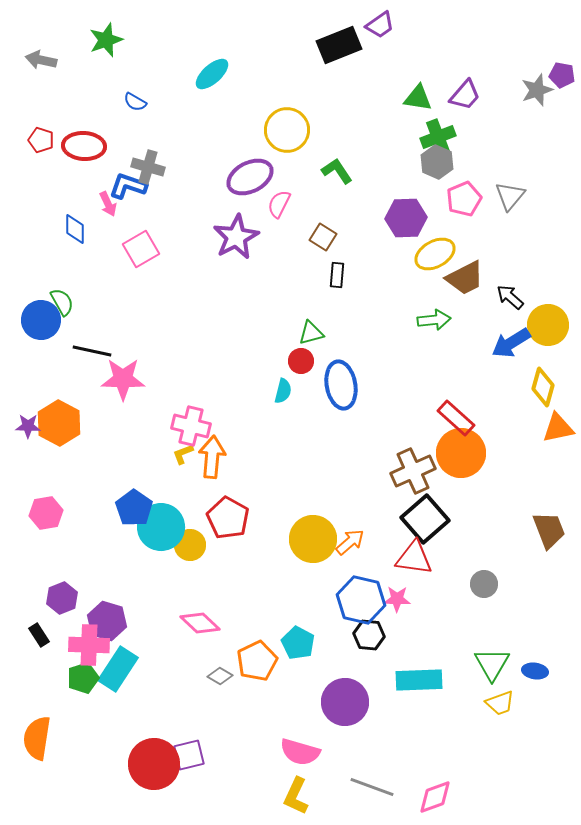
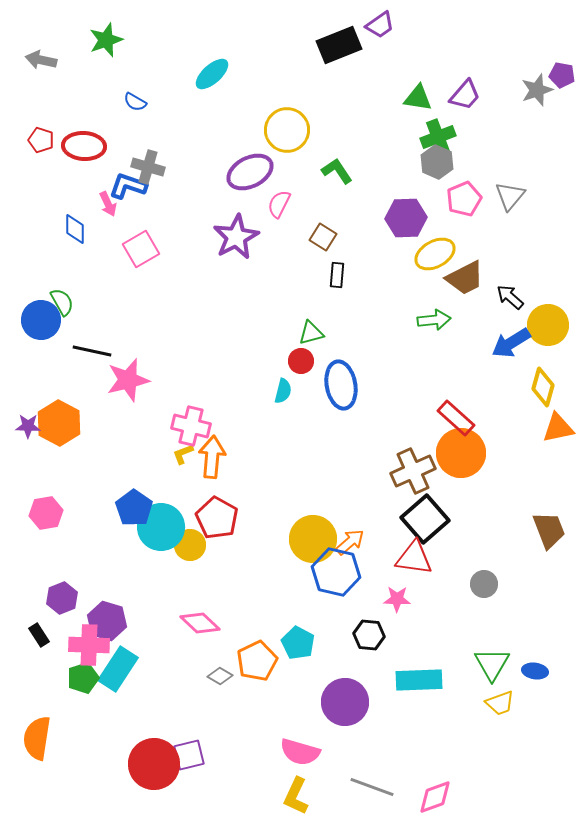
purple ellipse at (250, 177): moved 5 px up
pink star at (123, 379): moved 5 px right, 1 px down; rotated 15 degrees counterclockwise
red pentagon at (228, 518): moved 11 px left
blue hexagon at (361, 600): moved 25 px left, 28 px up
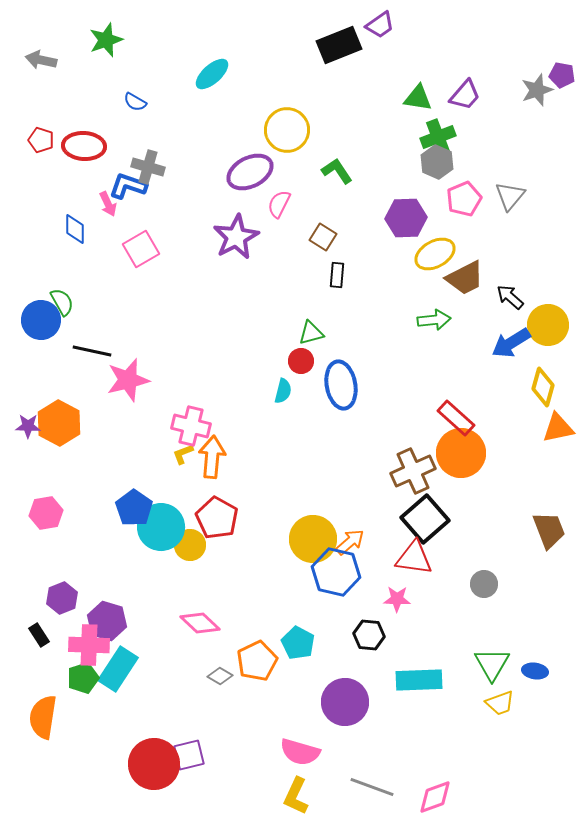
orange semicircle at (37, 738): moved 6 px right, 21 px up
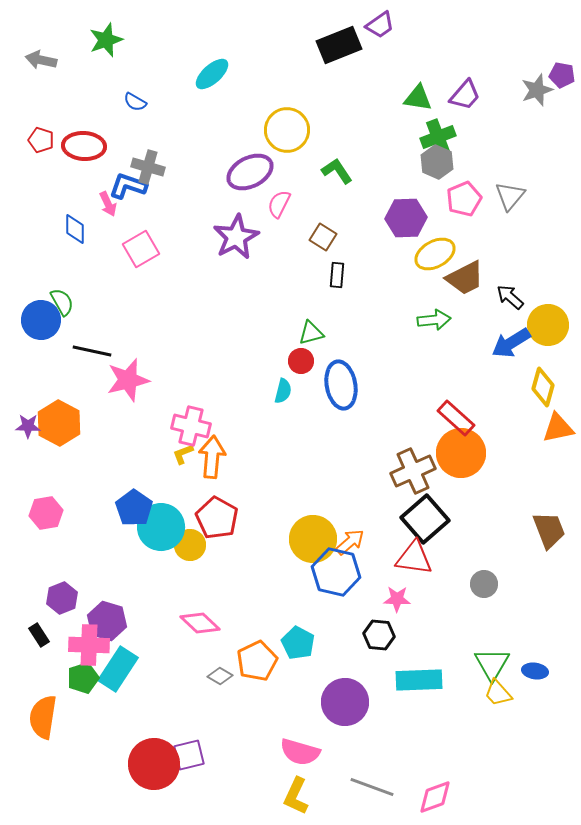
black hexagon at (369, 635): moved 10 px right
yellow trapezoid at (500, 703): moved 2 px left, 10 px up; rotated 68 degrees clockwise
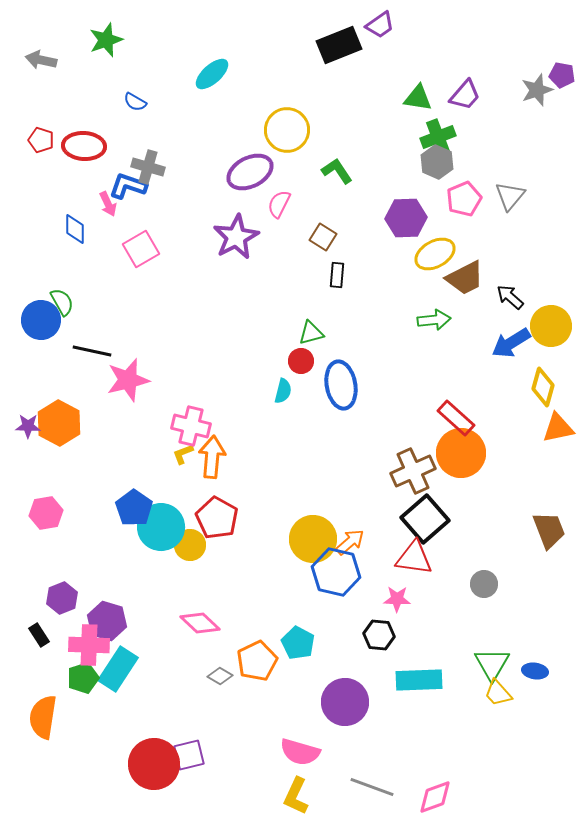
yellow circle at (548, 325): moved 3 px right, 1 px down
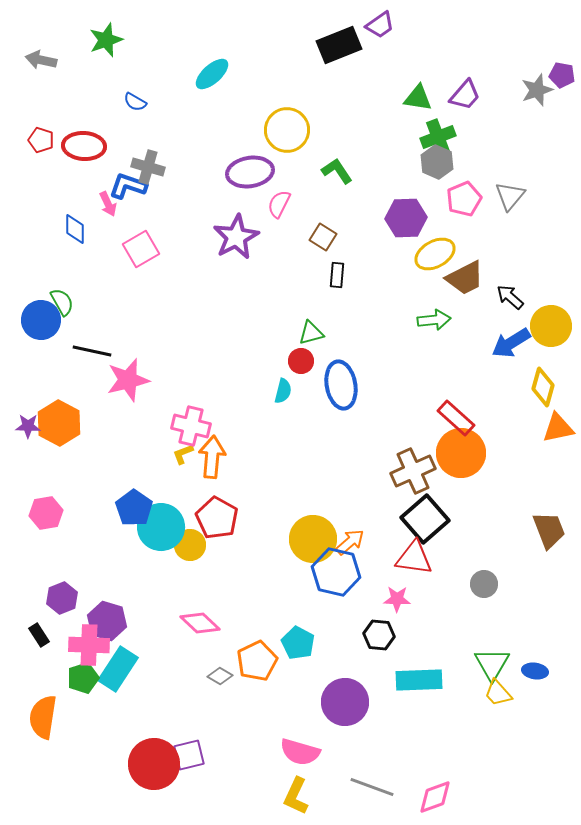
purple ellipse at (250, 172): rotated 18 degrees clockwise
